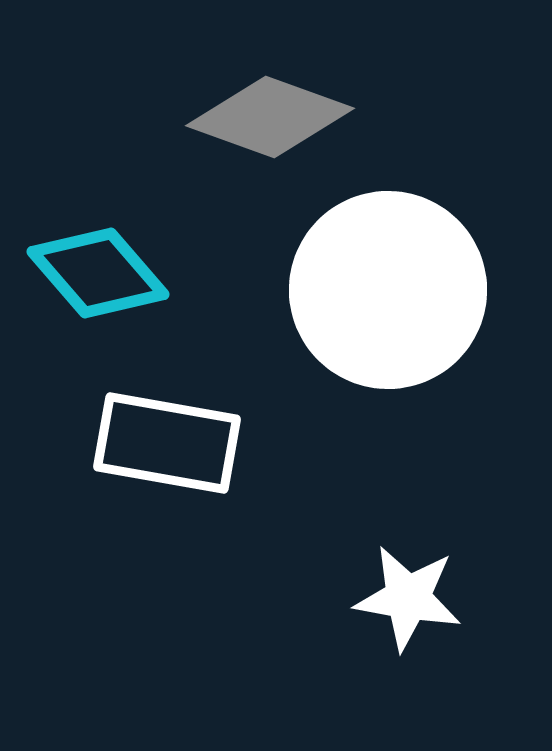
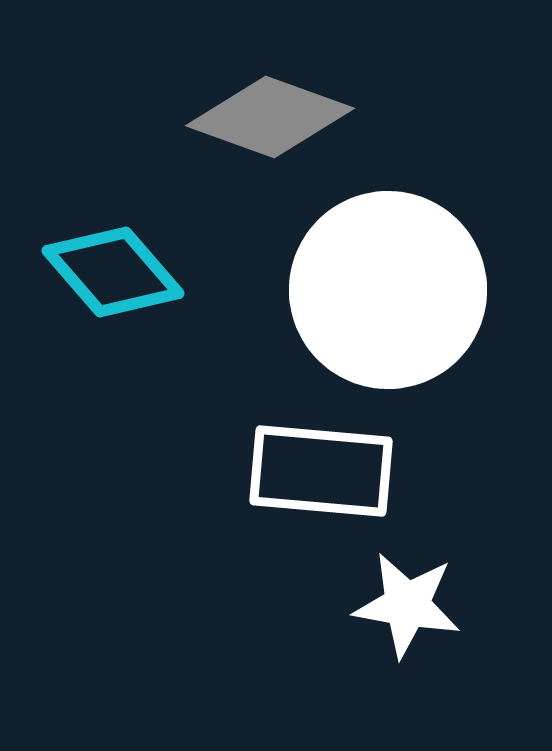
cyan diamond: moved 15 px right, 1 px up
white rectangle: moved 154 px right, 28 px down; rotated 5 degrees counterclockwise
white star: moved 1 px left, 7 px down
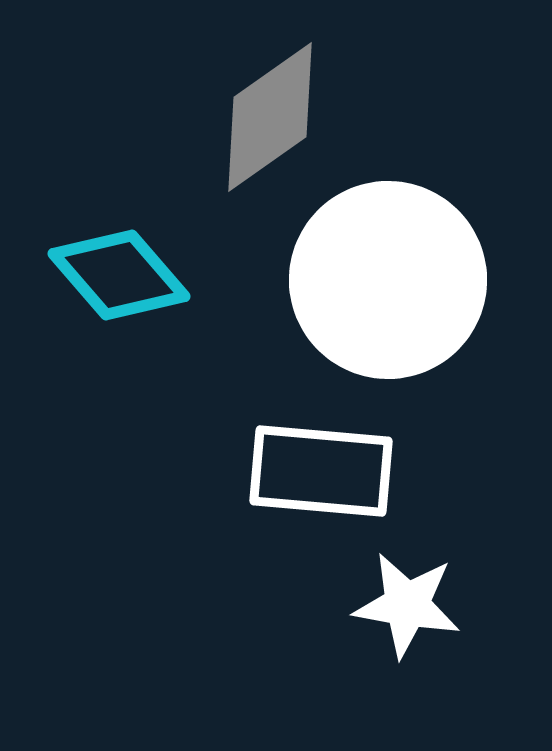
gray diamond: rotated 55 degrees counterclockwise
cyan diamond: moved 6 px right, 3 px down
white circle: moved 10 px up
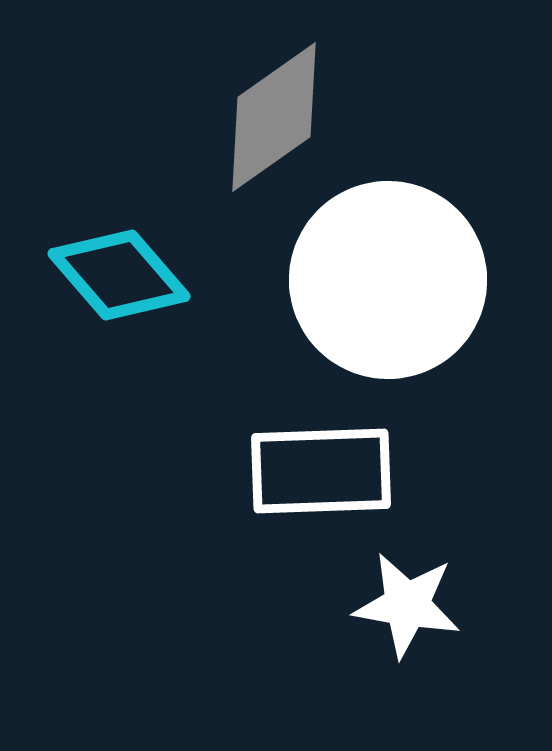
gray diamond: moved 4 px right
white rectangle: rotated 7 degrees counterclockwise
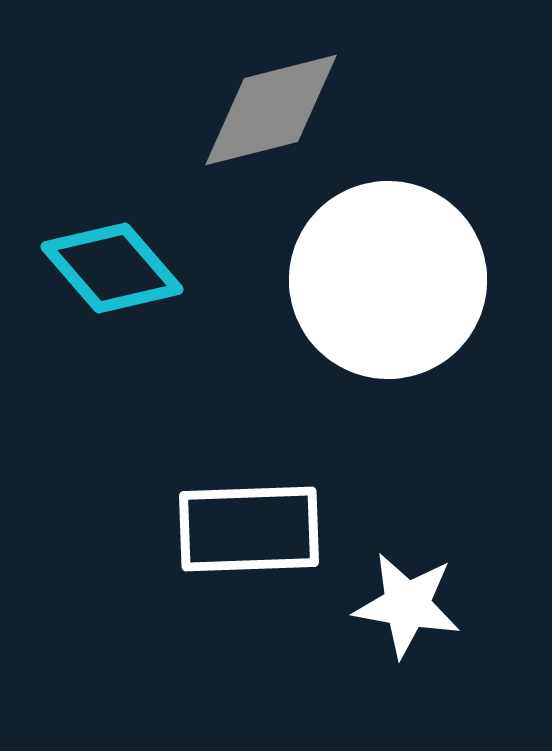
gray diamond: moved 3 px left, 7 px up; rotated 21 degrees clockwise
cyan diamond: moved 7 px left, 7 px up
white rectangle: moved 72 px left, 58 px down
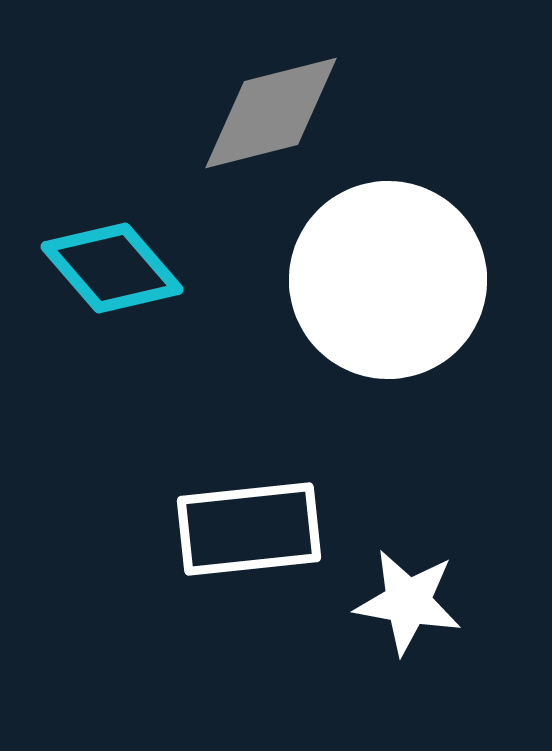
gray diamond: moved 3 px down
white rectangle: rotated 4 degrees counterclockwise
white star: moved 1 px right, 3 px up
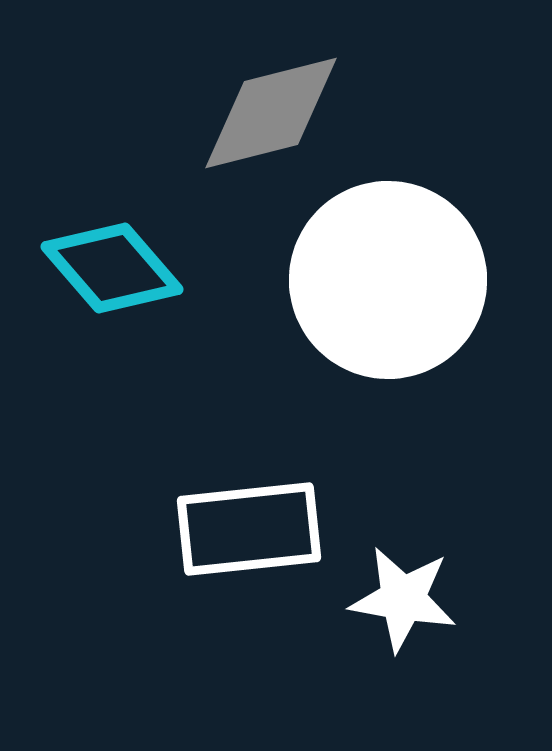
white star: moved 5 px left, 3 px up
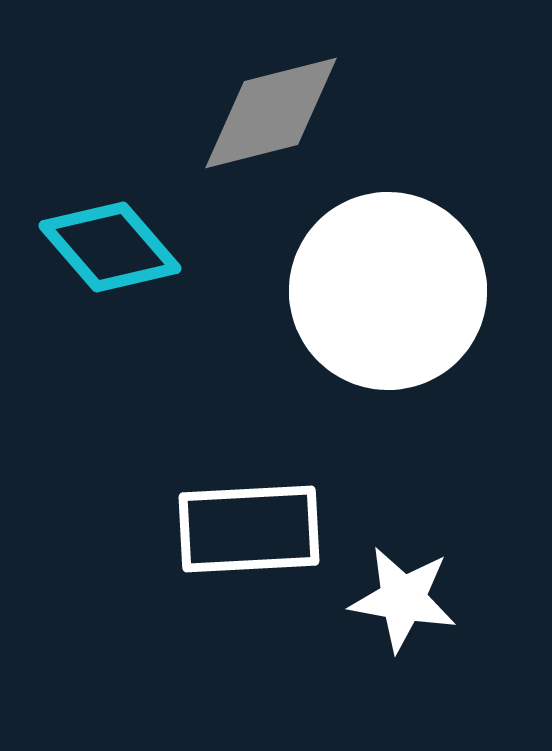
cyan diamond: moved 2 px left, 21 px up
white circle: moved 11 px down
white rectangle: rotated 3 degrees clockwise
